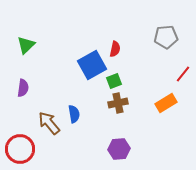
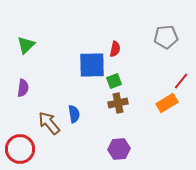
blue square: rotated 28 degrees clockwise
red line: moved 2 px left, 7 px down
orange rectangle: moved 1 px right
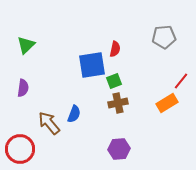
gray pentagon: moved 2 px left
blue square: rotated 8 degrees counterclockwise
blue semicircle: rotated 30 degrees clockwise
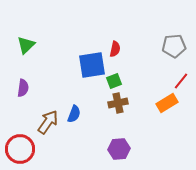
gray pentagon: moved 10 px right, 9 px down
brown arrow: moved 1 px left, 1 px up; rotated 75 degrees clockwise
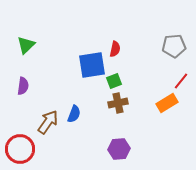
purple semicircle: moved 2 px up
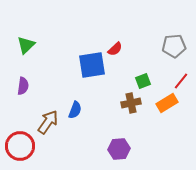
red semicircle: rotated 35 degrees clockwise
green square: moved 29 px right
brown cross: moved 13 px right
blue semicircle: moved 1 px right, 4 px up
red circle: moved 3 px up
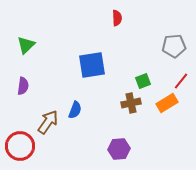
red semicircle: moved 2 px right, 31 px up; rotated 49 degrees counterclockwise
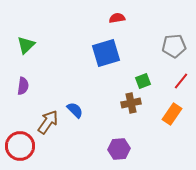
red semicircle: rotated 98 degrees counterclockwise
blue square: moved 14 px right, 12 px up; rotated 8 degrees counterclockwise
orange rectangle: moved 5 px right, 11 px down; rotated 25 degrees counterclockwise
blue semicircle: rotated 66 degrees counterclockwise
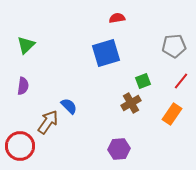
brown cross: rotated 18 degrees counterclockwise
blue semicircle: moved 6 px left, 4 px up
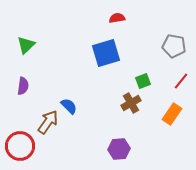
gray pentagon: rotated 15 degrees clockwise
